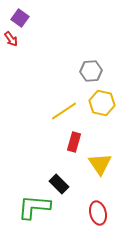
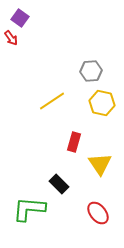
red arrow: moved 1 px up
yellow line: moved 12 px left, 10 px up
green L-shape: moved 5 px left, 2 px down
red ellipse: rotated 25 degrees counterclockwise
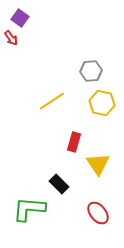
yellow triangle: moved 2 px left
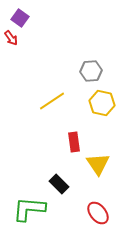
red rectangle: rotated 24 degrees counterclockwise
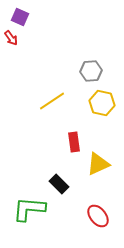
purple square: moved 1 px up; rotated 12 degrees counterclockwise
yellow triangle: rotated 40 degrees clockwise
red ellipse: moved 3 px down
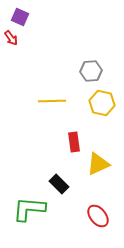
yellow line: rotated 32 degrees clockwise
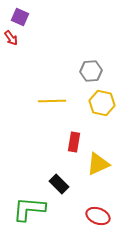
red rectangle: rotated 18 degrees clockwise
red ellipse: rotated 30 degrees counterclockwise
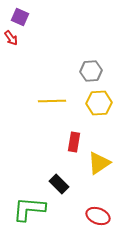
yellow hexagon: moved 3 px left; rotated 15 degrees counterclockwise
yellow triangle: moved 1 px right, 1 px up; rotated 10 degrees counterclockwise
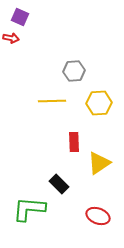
red arrow: rotated 42 degrees counterclockwise
gray hexagon: moved 17 px left
red rectangle: rotated 12 degrees counterclockwise
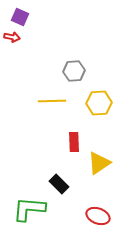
red arrow: moved 1 px right, 1 px up
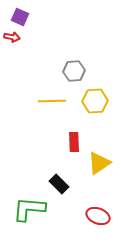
yellow hexagon: moved 4 px left, 2 px up
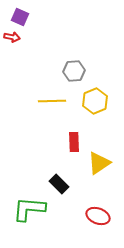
yellow hexagon: rotated 20 degrees counterclockwise
